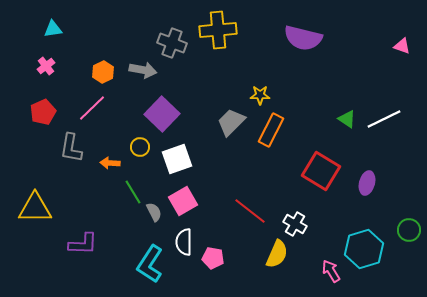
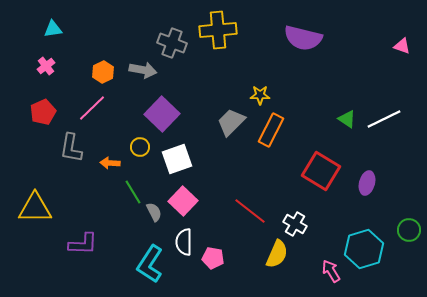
pink square: rotated 16 degrees counterclockwise
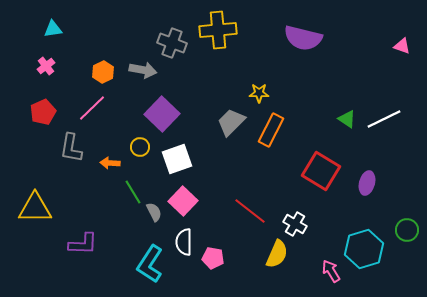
yellow star: moved 1 px left, 2 px up
green circle: moved 2 px left
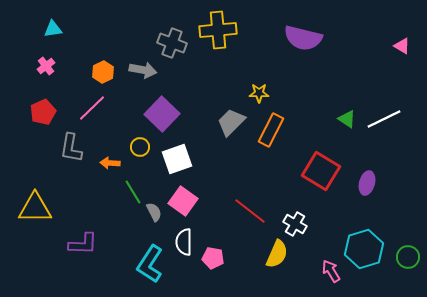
pink triangle: rotated 12 degrees clockwise
pink square: rotated 8 degrees counterclockwise
green circle: moved 1 px right, 27 px down
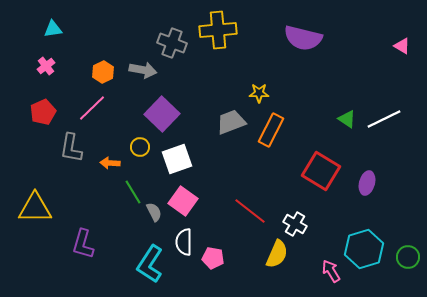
gray trapezoid: rotated 24 degrees clockwise
purple L-shape: rotated 104 degrees clockwise
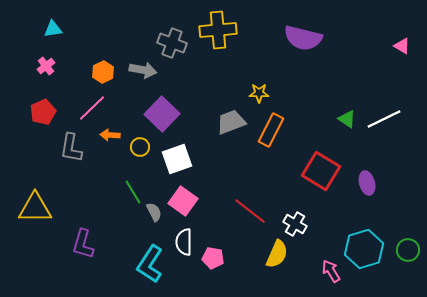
orange arrow: moved 28 px up
purple ellipse: rotated 30 degrees counterclockwise
green circle: moved 7 px up
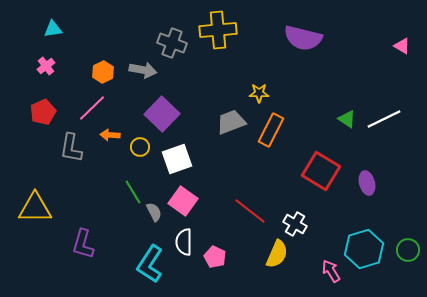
pink pentagon: moved 2 px right, 1 px up; rotated 15 degrees clockwise
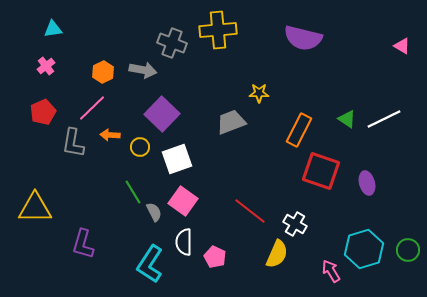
orange rectangle: moved 28 px right
gray L-shape: moved 2 px right, 5 px up
red square: rotated 12 degrees counterclockwise
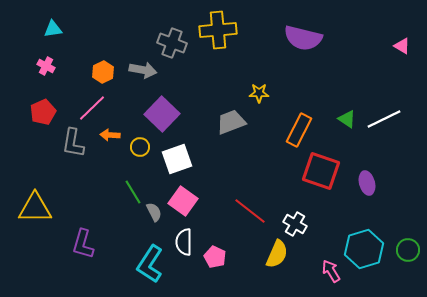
pink cross: rotated 24 degrees counterclockwise
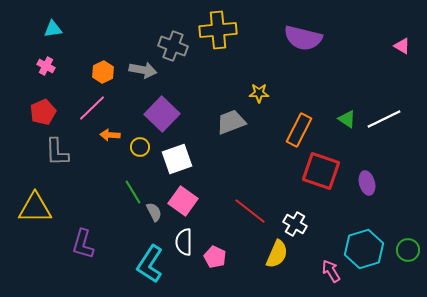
gray cross: moved 1 px right, 3 px down
gray L-shape: moved 16 px left, 9 px down; rotated 12 degrees counterclockwise
